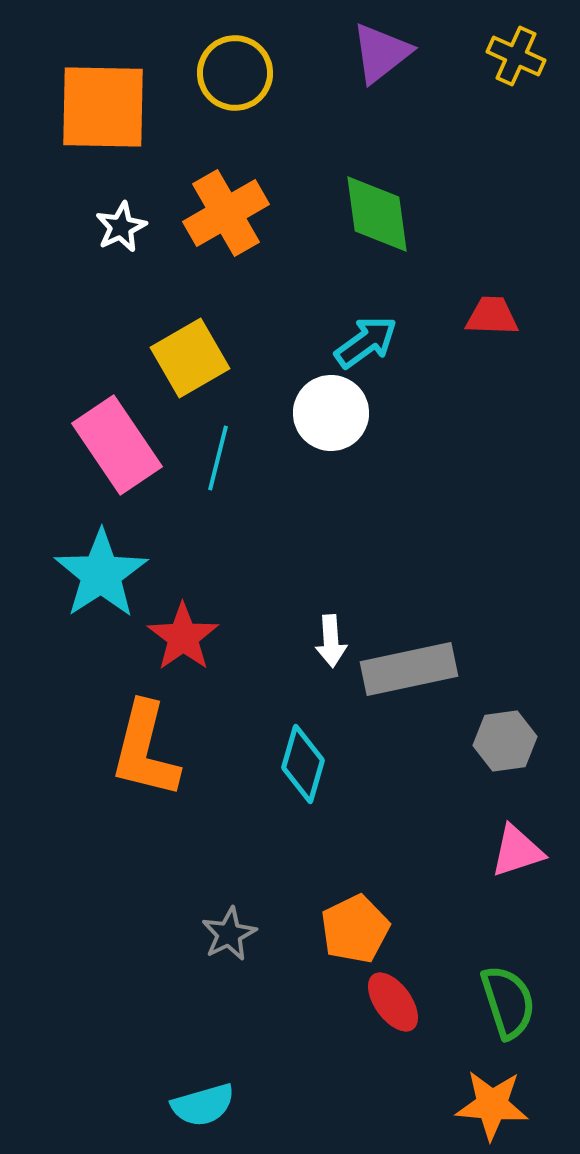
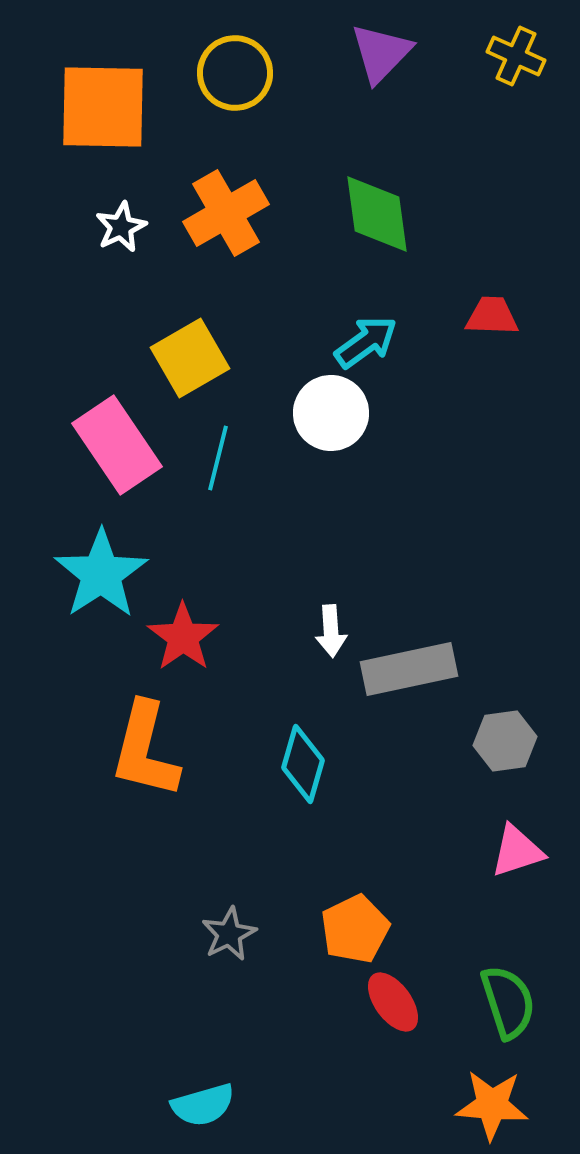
purple triangle: rotated 8 degrees counterclockwise
white arrow: moved 10 px up
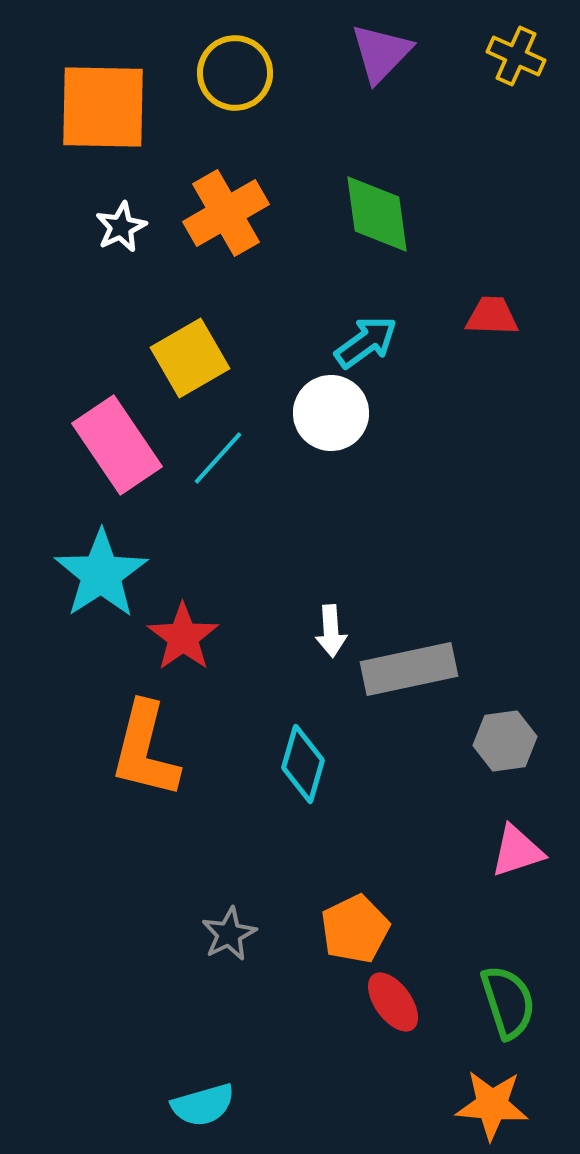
cyan line: rotated 28 degrees clockwise
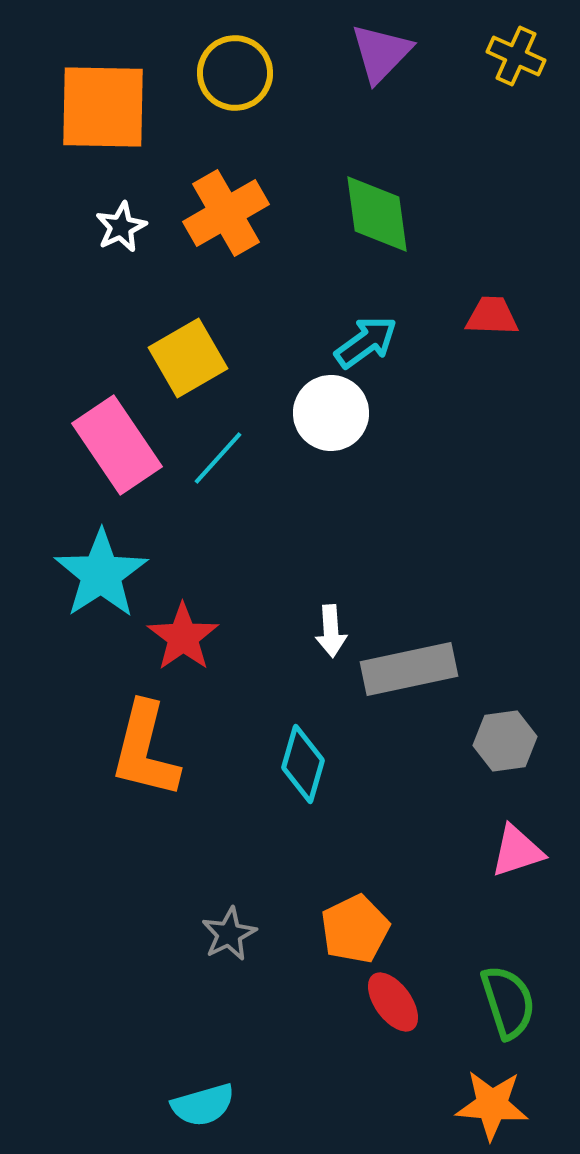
yellow square: moved 2 px left
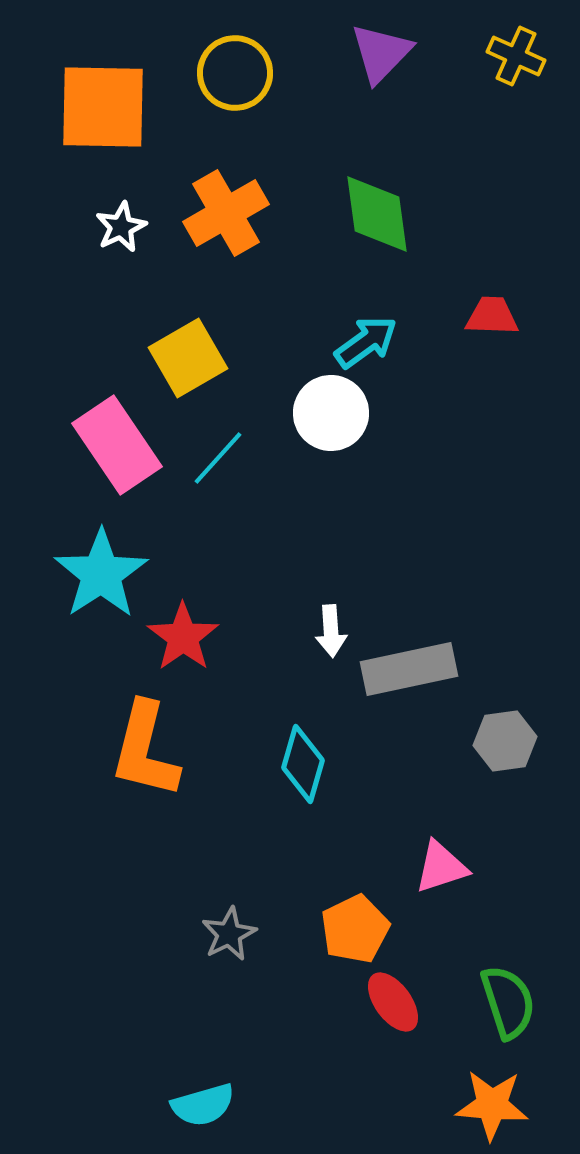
pink triangle: moved 76 px left, 16 px down
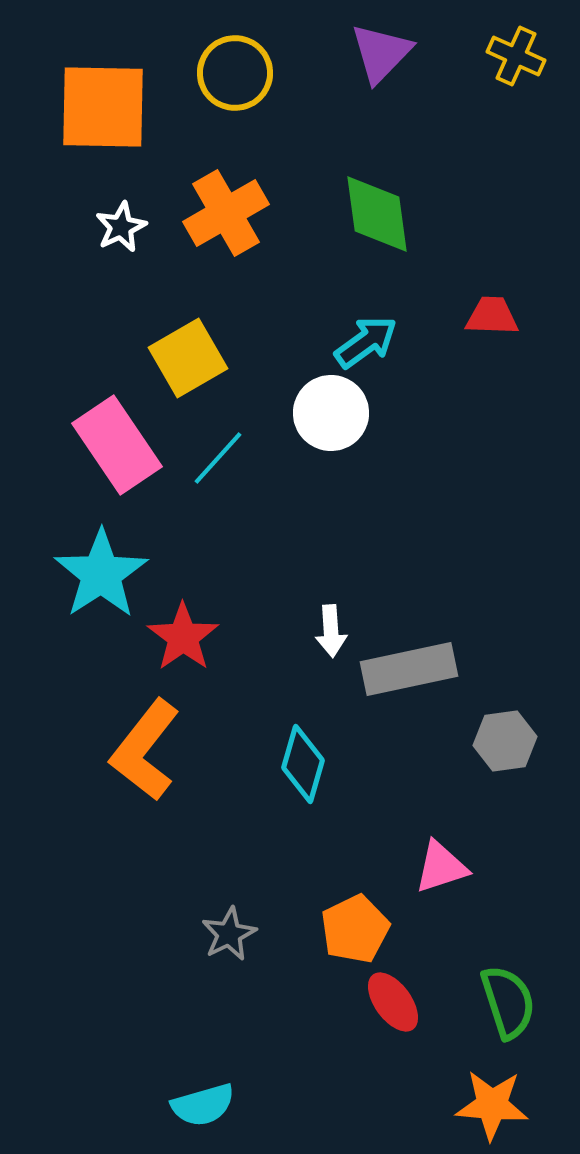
orange L-shape: rotated 24 degrees clockwise
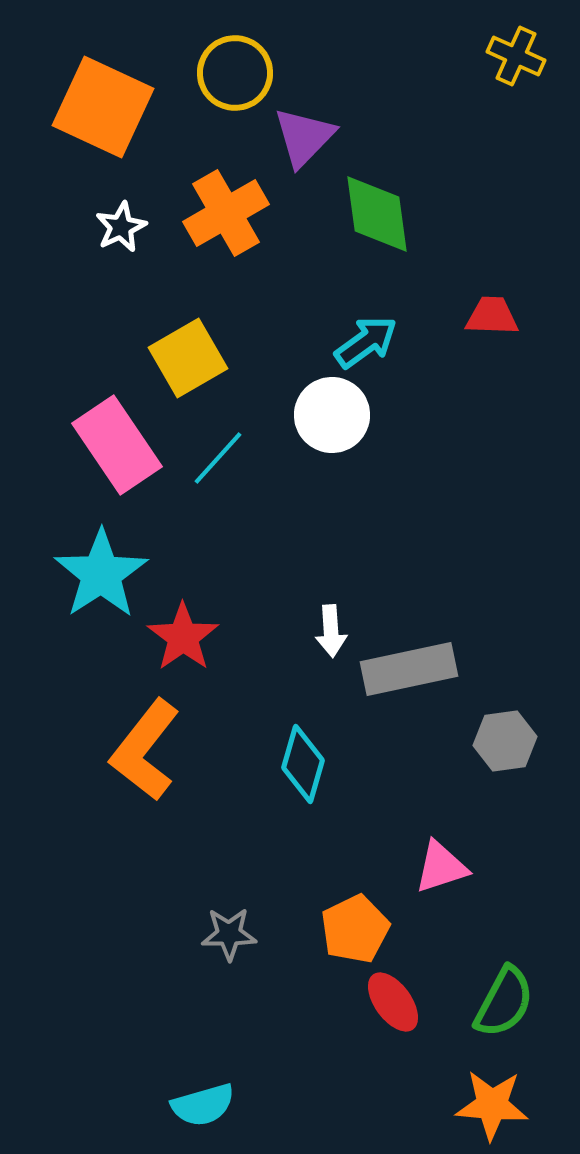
purple triangle: moved 77 px left, 84 px down
orange square: rotated 24 degrees clockwise
white circle: moved 1 px right, 2 px down
gray star: rotated 26 degrees clockwise
green semicircle: moved 4 px left; rotated 46 degrees clockwise
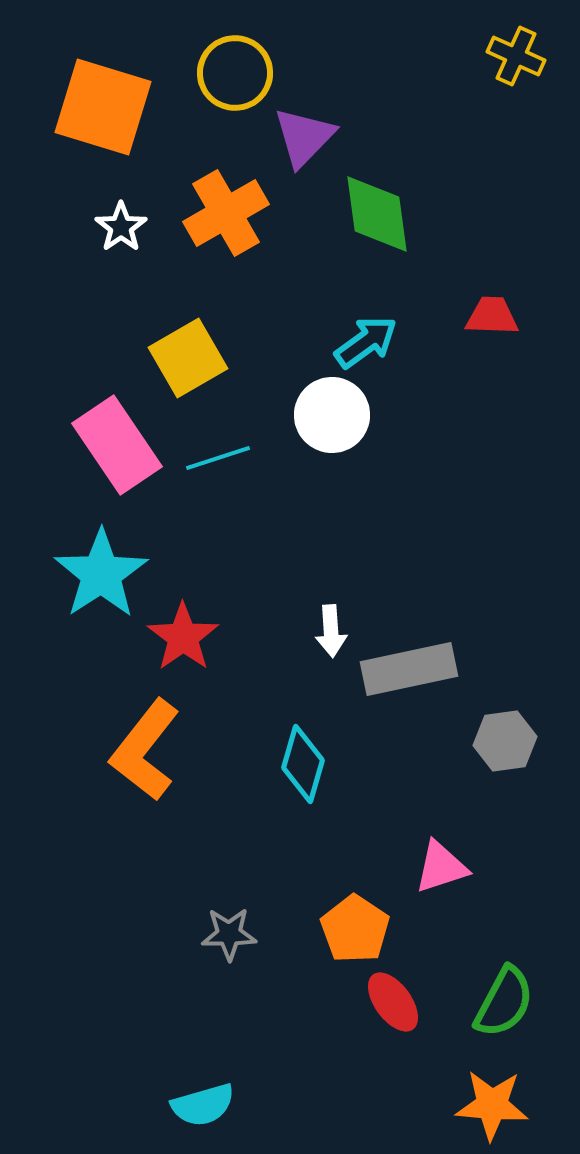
orange square: rotated 8 degrees counterclockwise
white star: rotated 9 degrees counterclockwise
cyan line: rotated 30 degrees clockwise
orange pentagon: rotated 12 degrees counterclockwise
